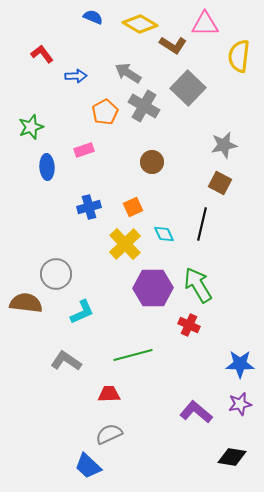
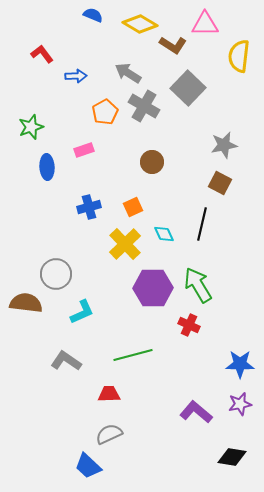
blue semicircle: moved 2 px up
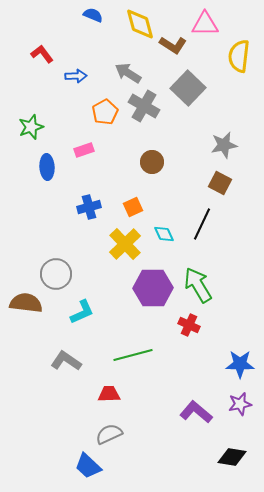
yellow diamond: rotated 44 degrees clockwise
black line: rotated 12 degrees clockwise
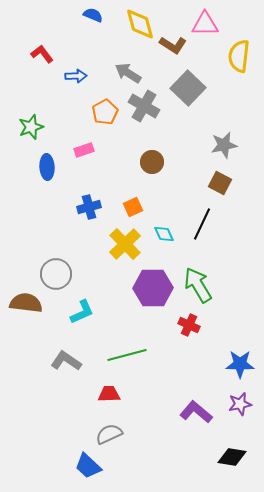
green line: moved 6 px left
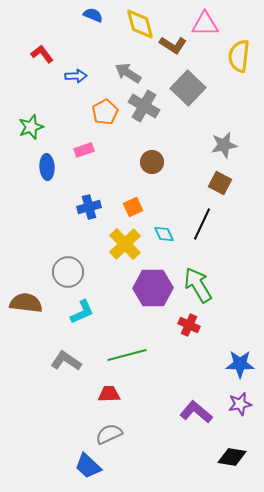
gray circle: moved 12 px right, 2 px up
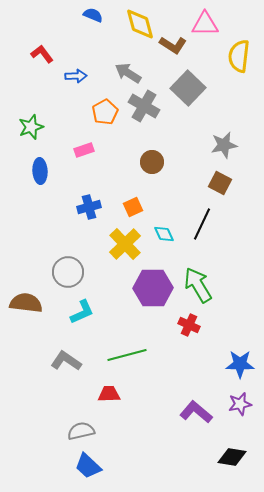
blue ellipse: moved 7 px left, 4 px down
gray semicircle: moved 28 px left, 3 px up; rotated 12 degrees clockwise
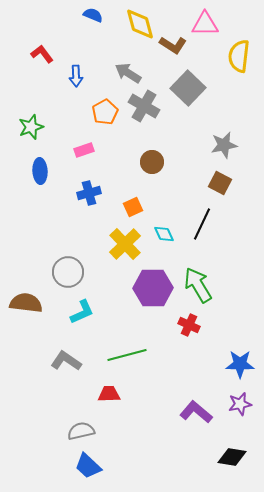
blue arrow: rotated 90 degrees clockwise
blue cross: moved 14 px up
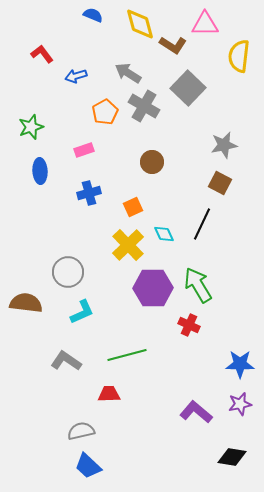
blue arrow: rotated 75 degrees clockwise
yellow cross: moved 3 px right, 1 px down
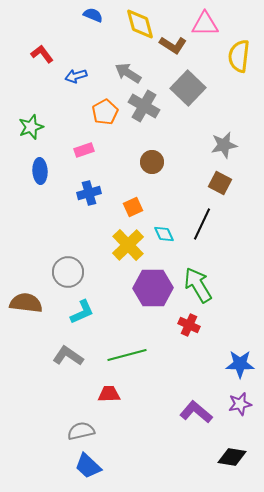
gray L-shape: moved 2 px right, 5 px up
